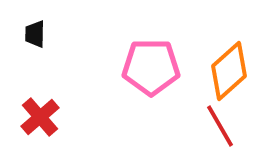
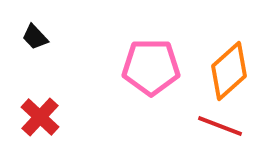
black trapezoid: moved 3 px down; rotated 44 degrees counterclockwise
red cross: rotated 6 degrees counterclockwise
red line: rotated 39 degrees counterclockwise
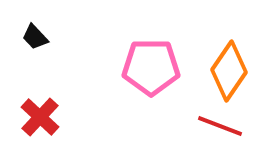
orange diamond: rotated 14 degrees counterclockwise
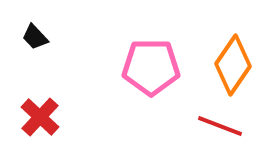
orange diamond: moved 4 px right, 6 px up
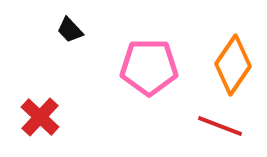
black trapezoid: moved 35 px right, 7 px up
pink pentagon: moved 2 px left
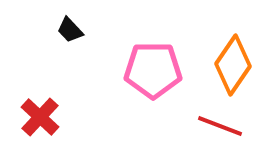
pink pentagon: moved 4 px right, 3 px down
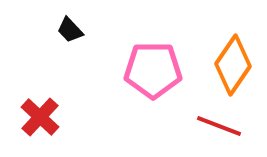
red line: moved 1 px left
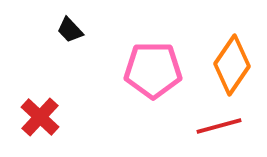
orange diamond: moved 1 px left
red line: rotated 36 degrees counterclockwise
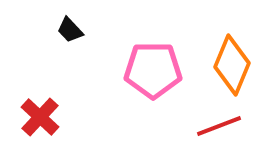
orange diamond: rotated 12 degrees counterclockwise
red line: rotated 6 degrees counterclockwise
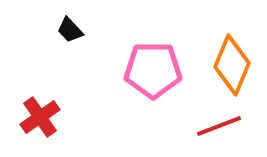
red cross: rotated 12 degrees clockwise
